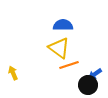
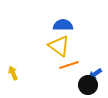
yellow triangle: moved 2 px up
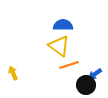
black circle: moved 2 px left
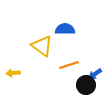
blue semicircle: moved 2 px right, 4 px down
yellow triangle: moved 17 px left
yellow arrow: rotated 72 degrees counterclockwise
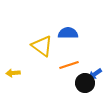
blue semicircle: moved 3 px right, 4 px down
black circle: moved 1 px left, 2 px up
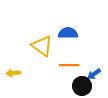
orange line: rotated 18 degrees clockwise
blue arrow: moved 1 px left
black circle: moved 3 px left, 3 px down
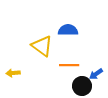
blue semicircle: moved 3 px up
blue arrow: moved 2 px right
